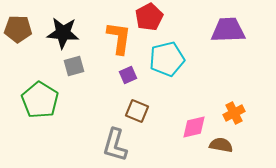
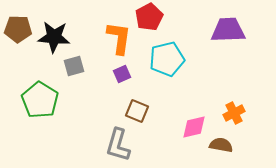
black star: moved 9 px left, 4 px down
purple square: moved 6 px left, 1 px up
gray L-shape: moved 3 px right
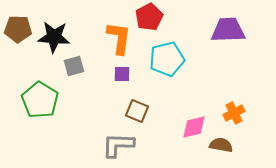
purple square: rotated 24 degrees clockwise
gray L-shape: rotated 76 degrees clockwise
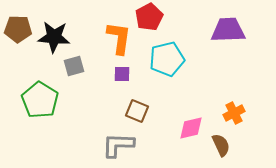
pink diamond: moved 3 px left, 1 px down
brown semicircle: rotated 55 degrees clockwise
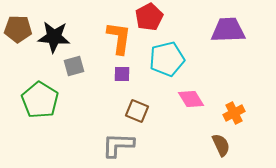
pink diamond: moved 29 px up; rotated 72 degrees clockwise
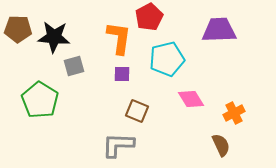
purple trapezoid: moved 9 px left
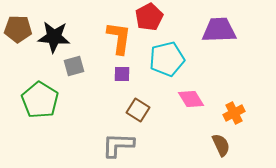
brown square: moved 1 px right, 1 px up; rotated 10 degrees clockwise
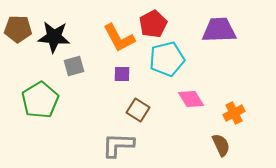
red pentagon: moved 4 px right, 7 px down
orange L-shape: rotated 144 degrees clockwise
green pentagon: rotated 9 degrees clockwise
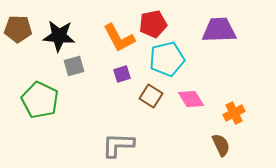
red pentagon: rotated 16 degrees clockwise
black star: moved 5 px right, 1 px up
purple square: rotated 18 degrees counterclockwise
green pentagon: rotated 15 degrees counterclockwise
brown square: moved 13 px right, 14 px up
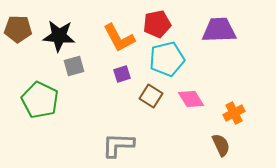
red pentagon: moved 4 px right
